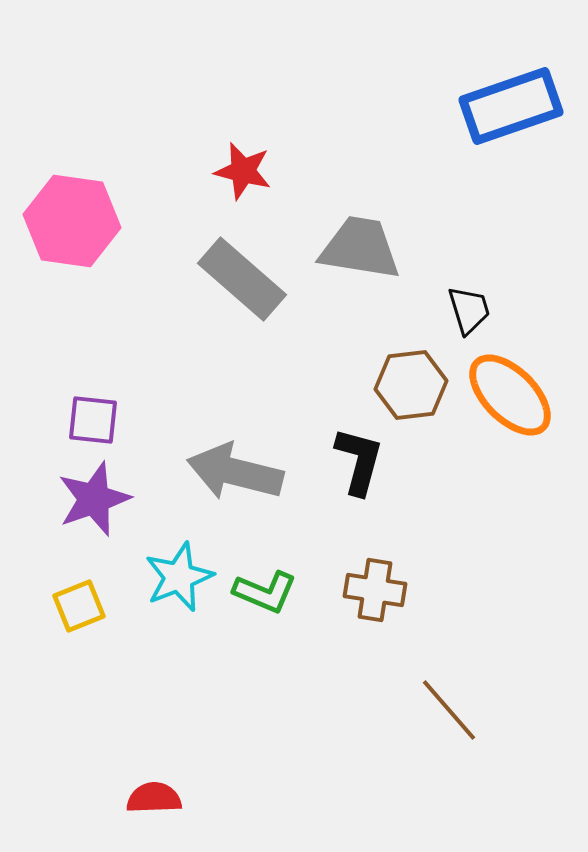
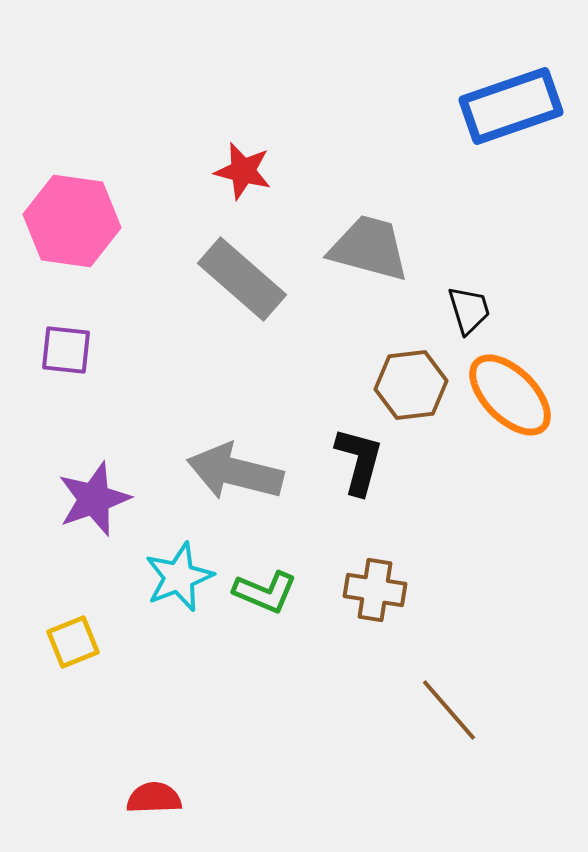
gray trapezoid: moved 9 px right; rotated 6 degrees clockwise
purple square: moved 27 px left, 70 px up
yellow square: moved 6 px left, 36 px down
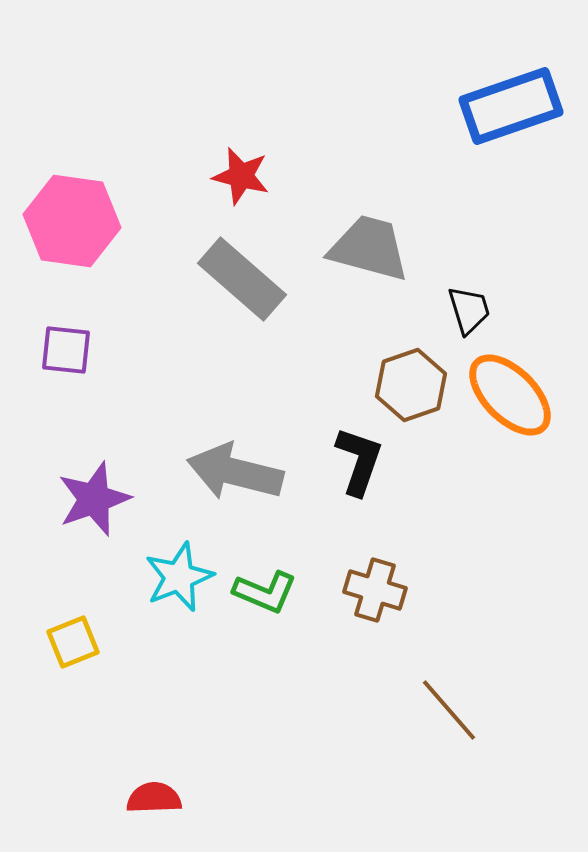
red star: moved 2 px left, 5 px down
brown hexagon: rotated 12 degrees counterclockwise
black L-shape: rotated 4 degrees clockwise
brown cross: rotated 8 degrees clockwise
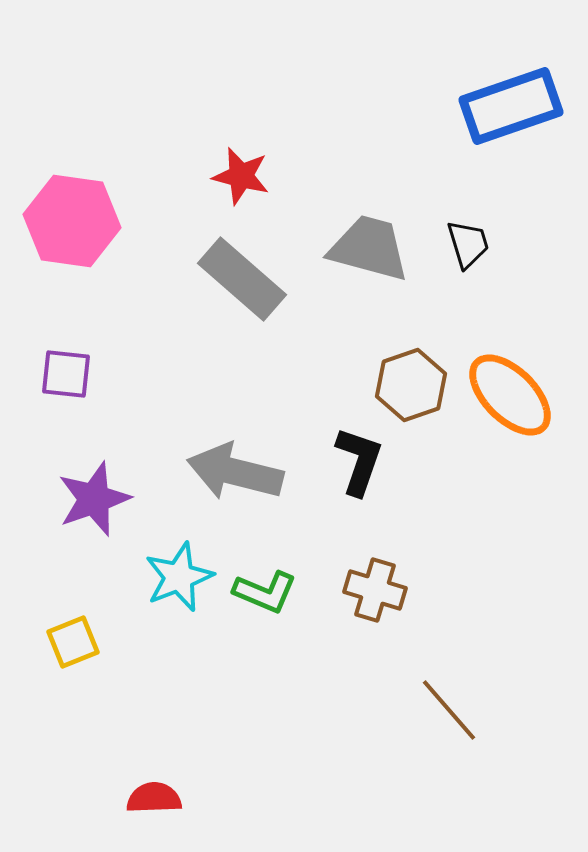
black trapezoid: moved 1 px left, 66 px up
purple square: moved 24 px down
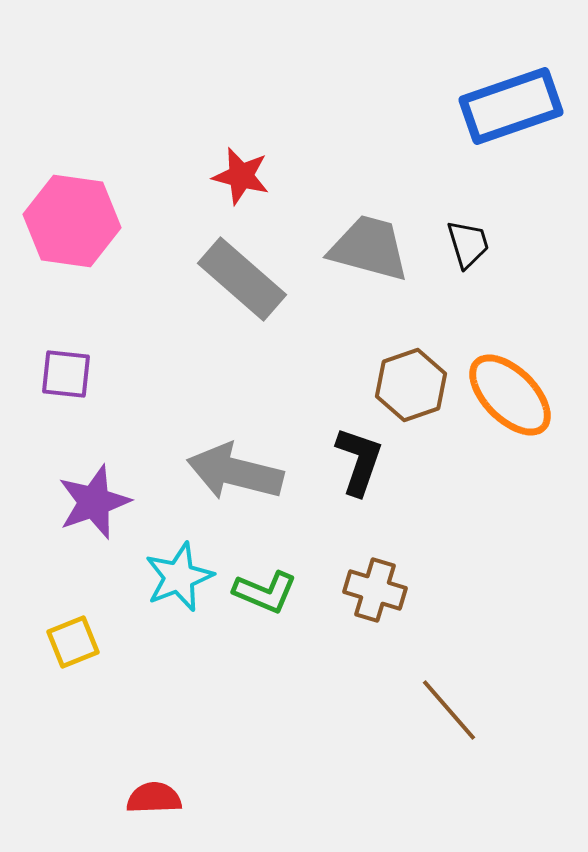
purple star: moved 3 px down
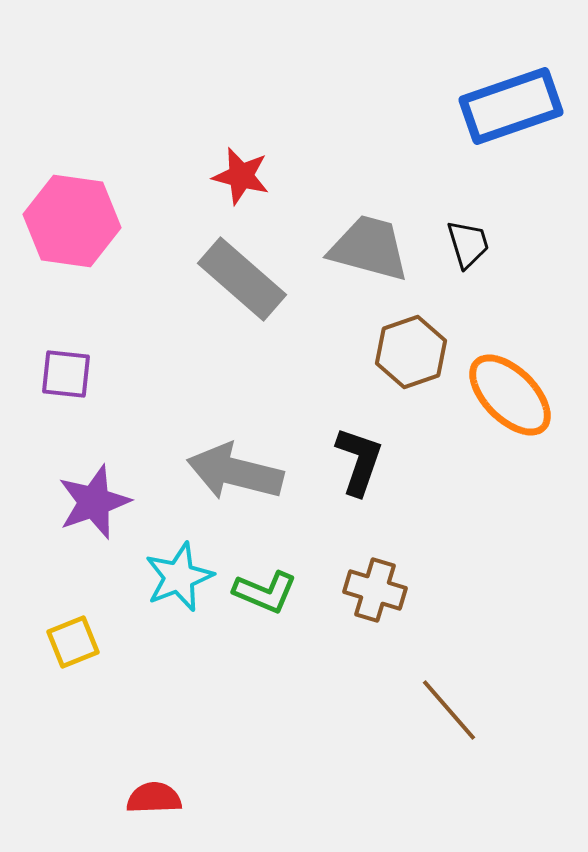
brown hexagon: moved 33 px up
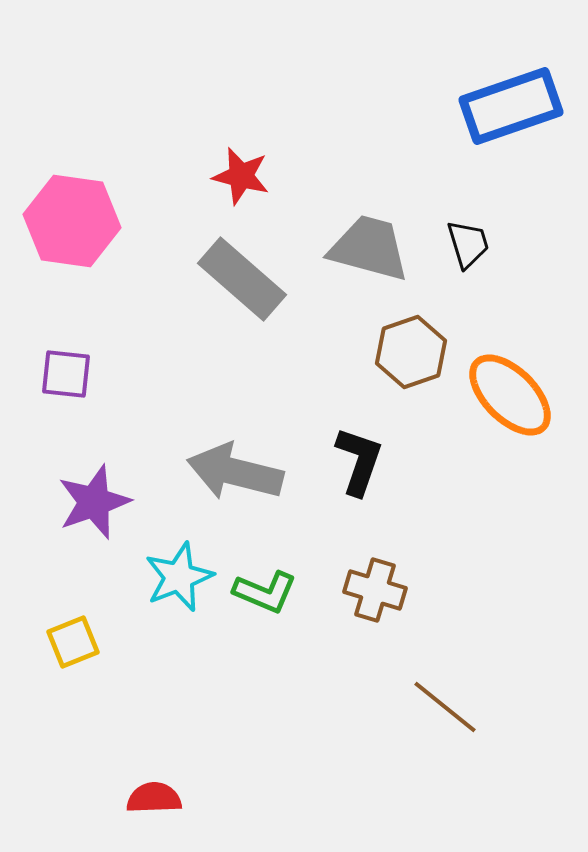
brown line: moved 4 px left, 3 px up; rotated 10 degrees counterclockwise
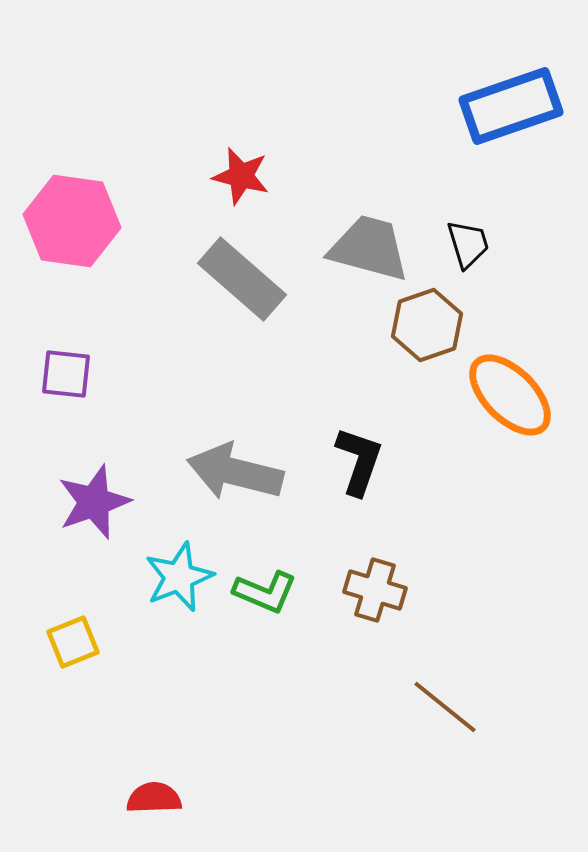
brown hexagon: moved 16 px right, 27 px up
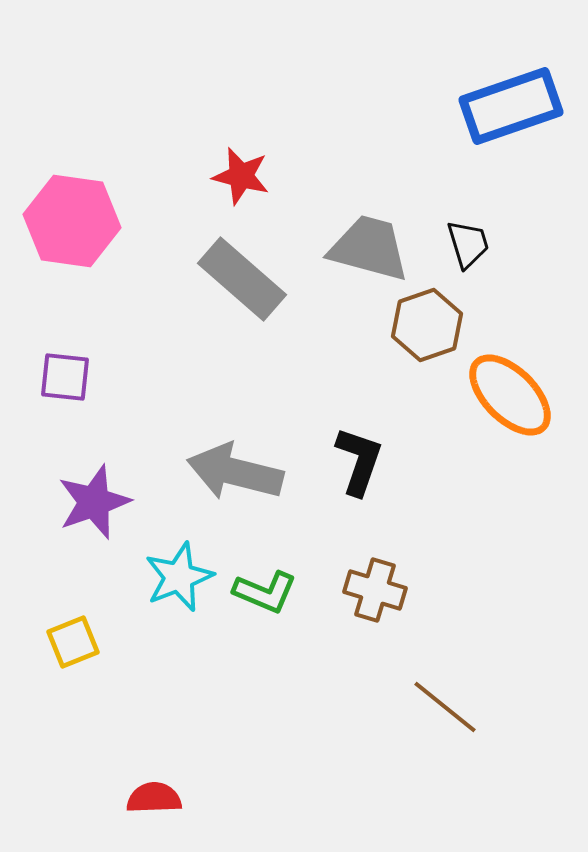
purple square: moved 1 px left, 3 px down
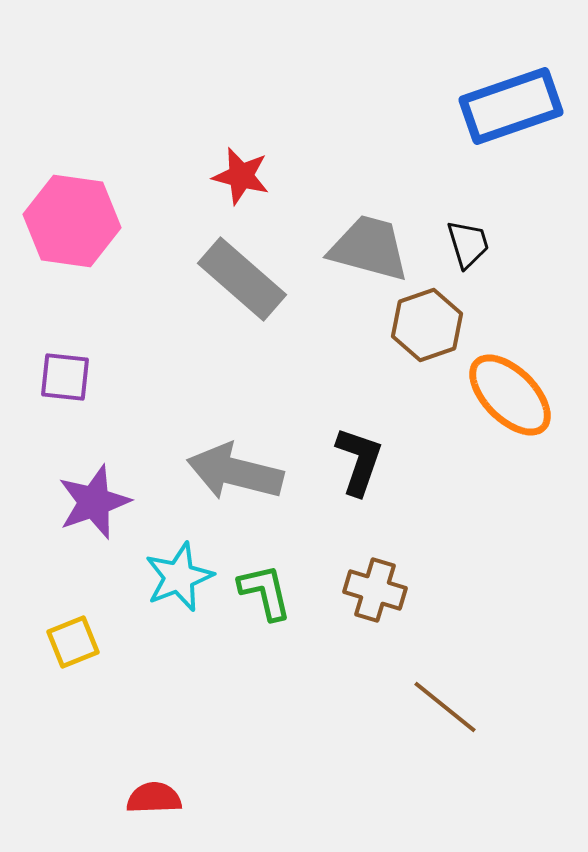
green L-shape: rotated 126 degrees counterclockwise
